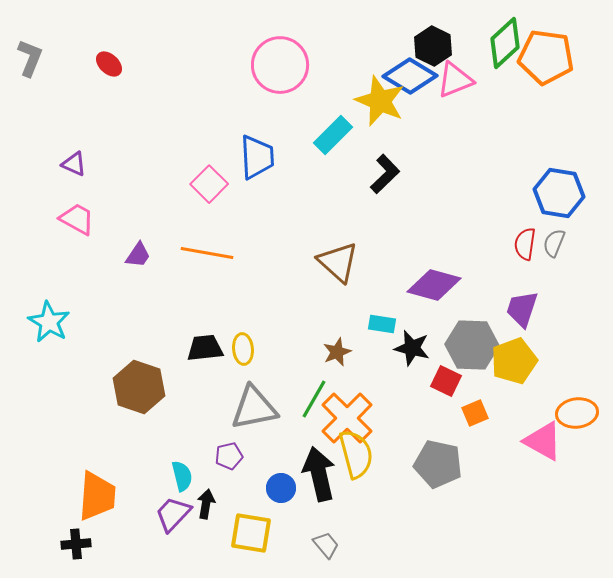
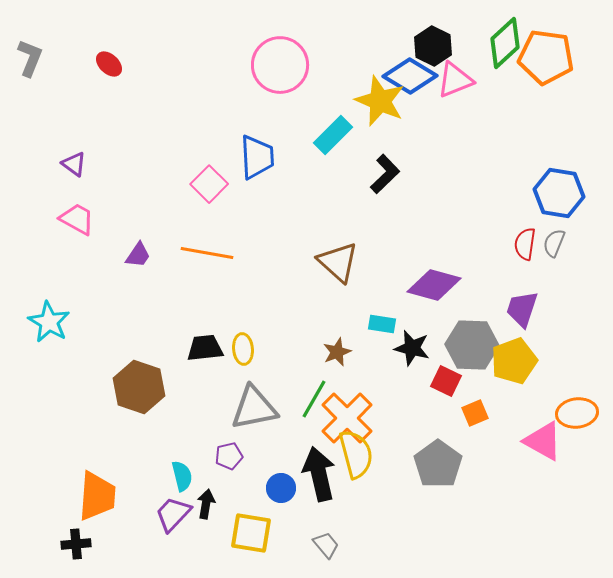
purple triangle at (74, 164): rotated 12 degrees clockwise
gray pentagon at (438, 464): rotated 24 degrees clockwise
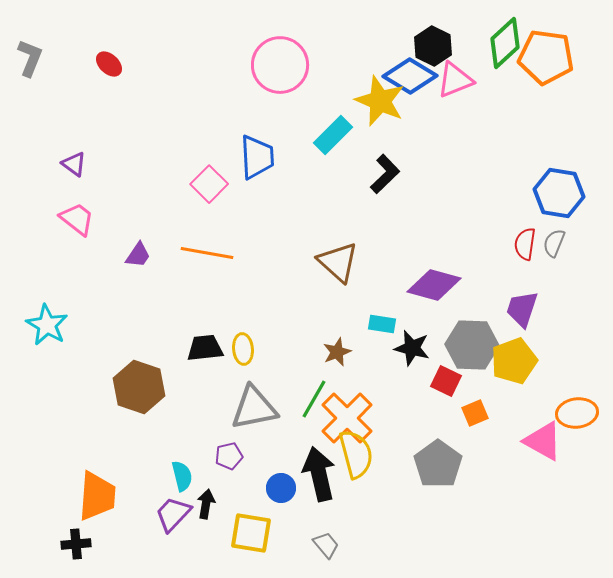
pink trapezoid at (77, 219): rotated 9 degrees clockwise
cyan star at (49, 322): moved 2 px left, 3 px down
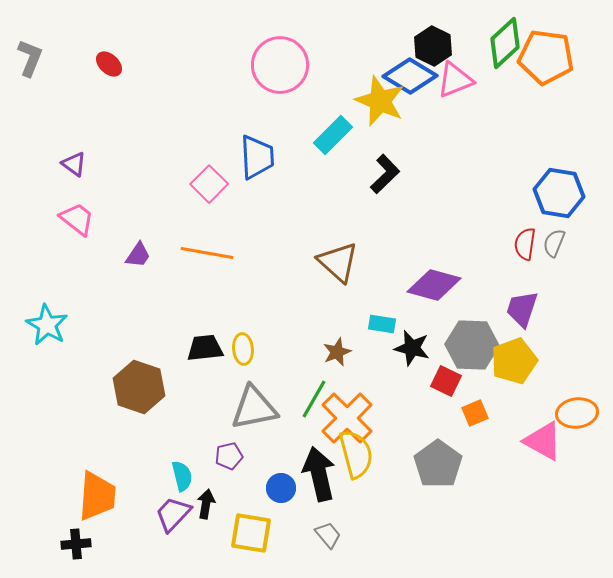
gray trapezoid at (326, 545): moved 2 px right, 10 px up
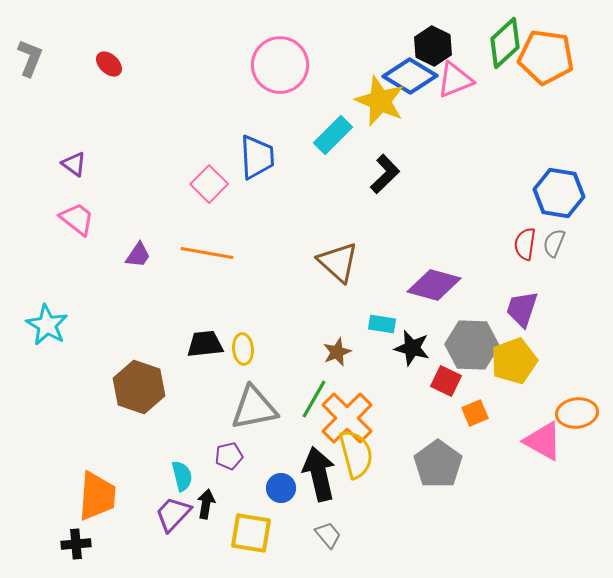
black trapezoid at (205, 348): moved 4 px up
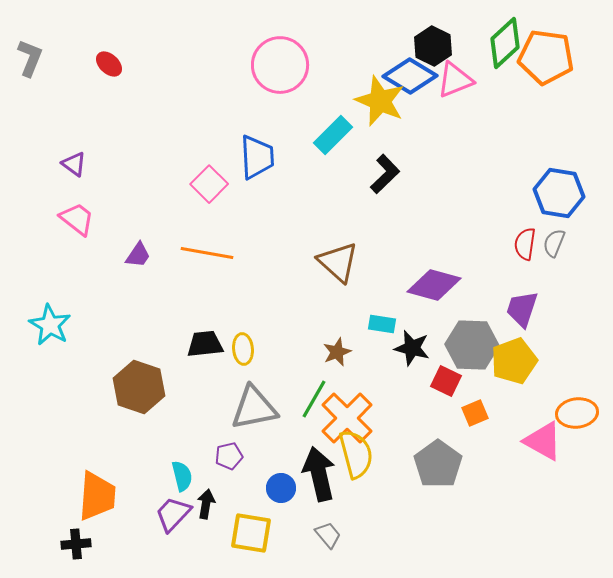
cyan star at (47, 325): moved 3 px right
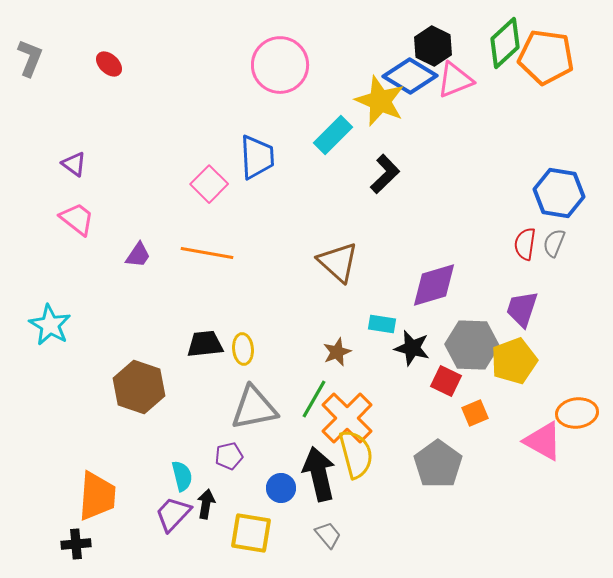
purple diamond at (434, 285): rotated 32 degrees counterclockwise
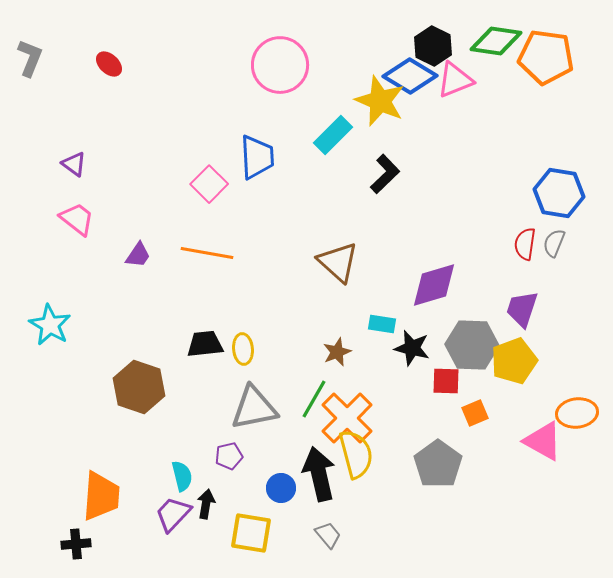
green diamond at (505, 43): moved 9 px left, 2 px up; rotated 51 degrees clockwise
red square at (446, 381): rotated 24 degrees counterclockwise
orange trapezoid at (97, 496): moved 4 px right
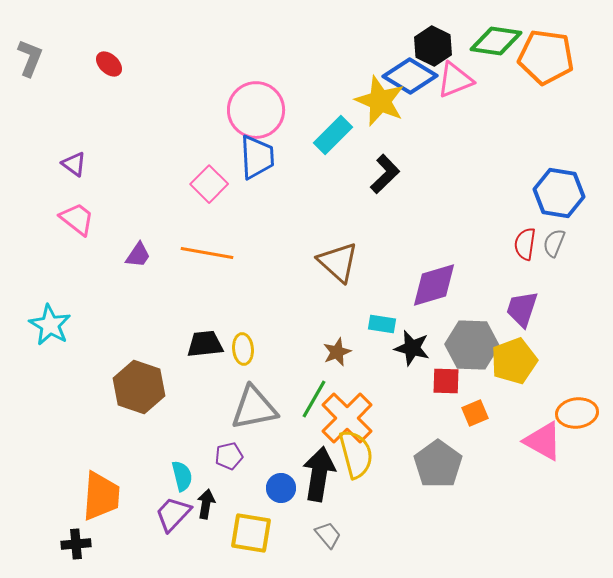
pink circle at (280, 65): moved 24 px left, 45 px down
black arrow at (319, 474): rotated 22 degrees clockwise
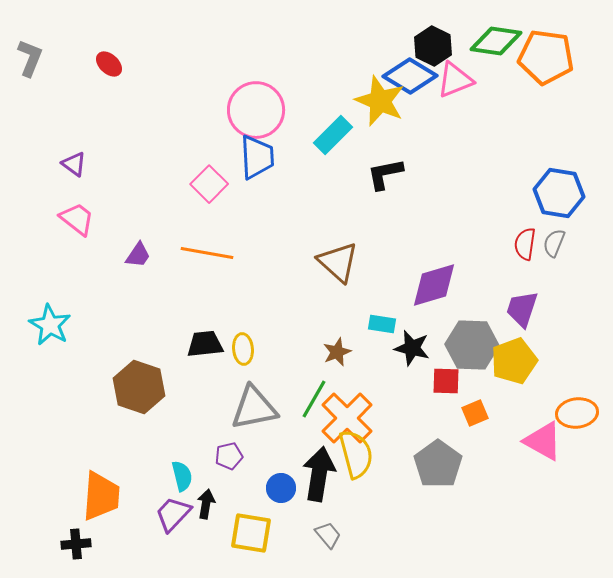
black L-shape at (385, 174): rotated 147 degrees counterclockwise
